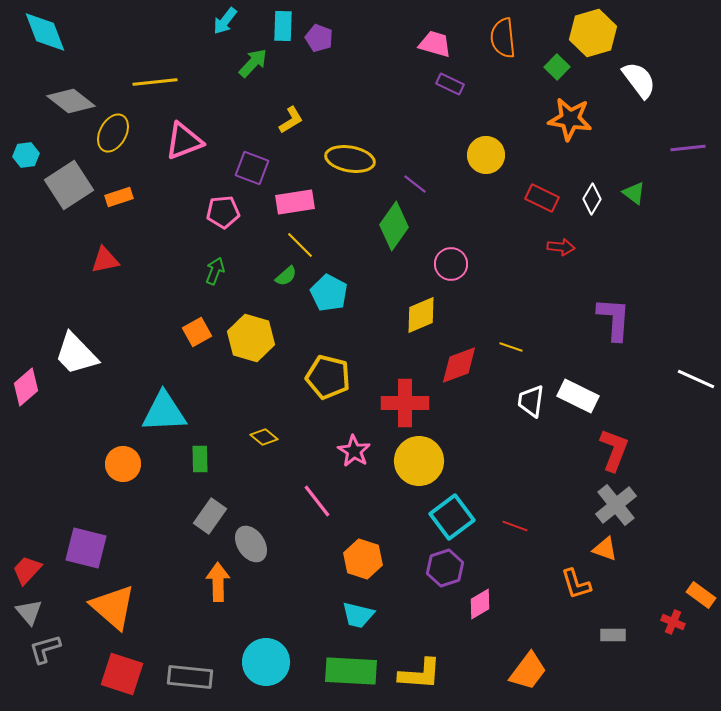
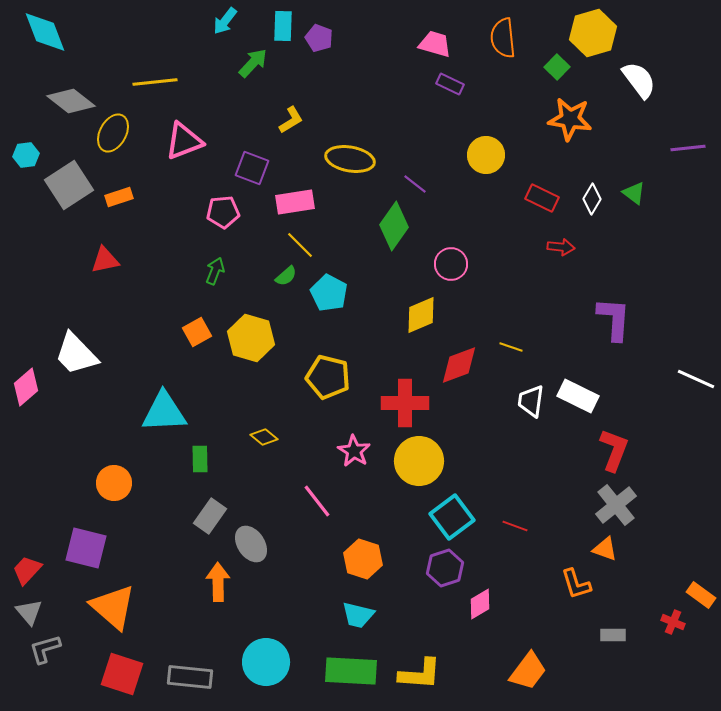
orange circle at (123, 464): moved 9 px left, 19 px down
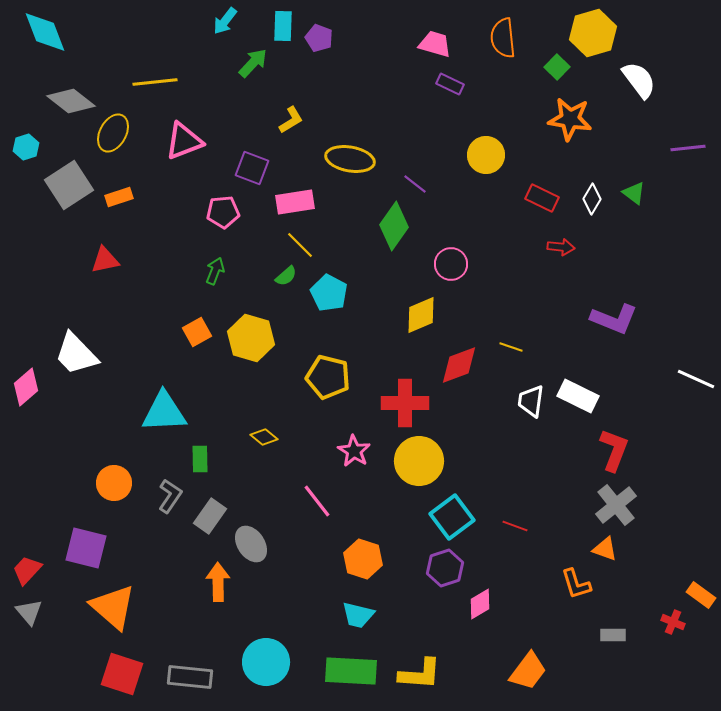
cyan hexagon at (26, 155): moved 8 px up; rotated 10 degrees counterclockwise
purple L-shape at (614, 319): rotated 108 degrees clockwise
gray L-shape at (45, 649): moved 125 px right, 153 px up; rotated 140 degrees clockwise
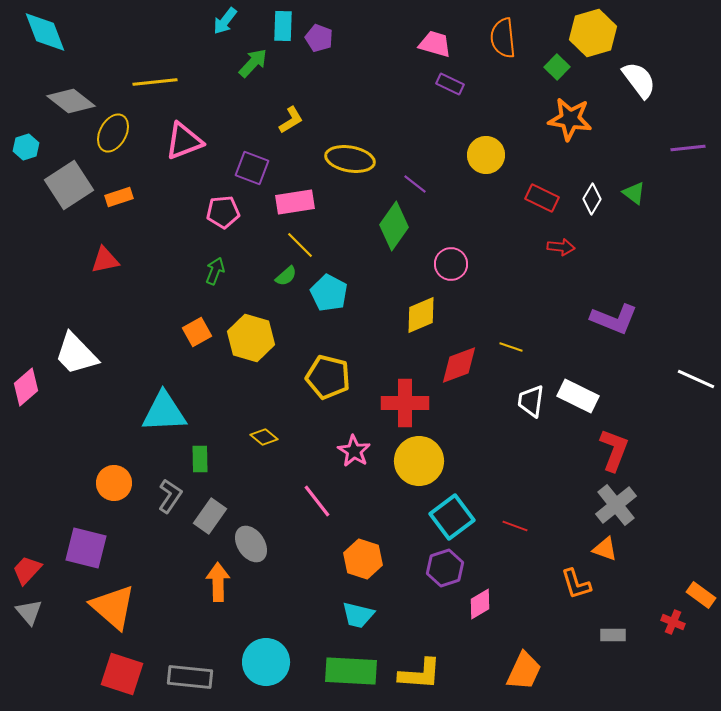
orange trapezoid at (528, 671): moved 4 px left; rotated 12 degrees counterclockwise
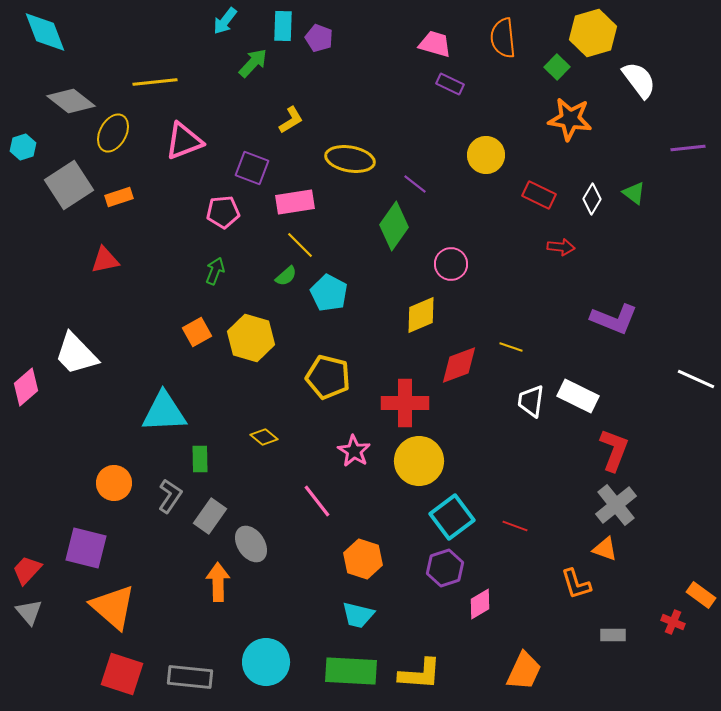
cyan hexagon at (26, 147): moved 3 px left
red rectangle at (542, 198): moved 3 px left, 3 px up
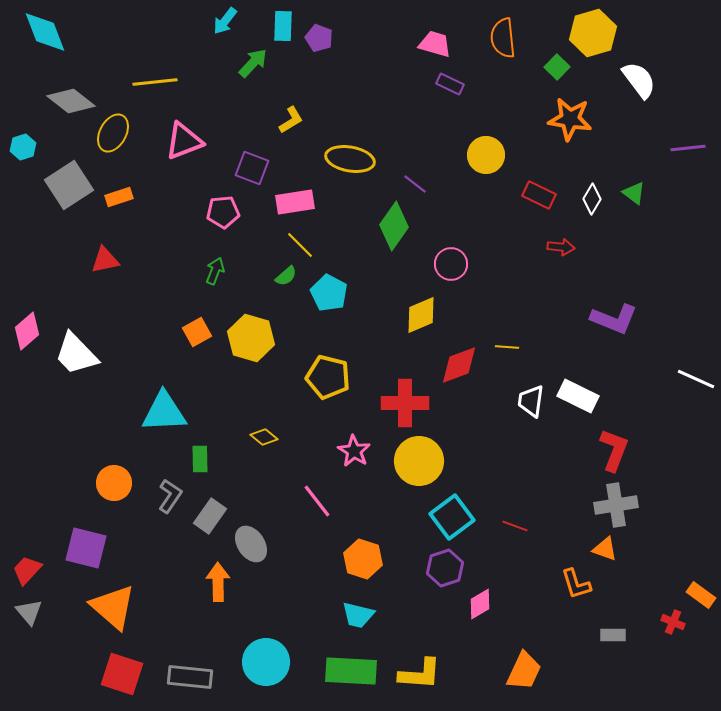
yellow line at (511, 347): moved 4 px left; rotated 15 degrees counterclockwise
pink diamond at (26, 387): moved 1 px right, 56 px up
gray cross at (616, 505): rotated 30 degrees clockwise
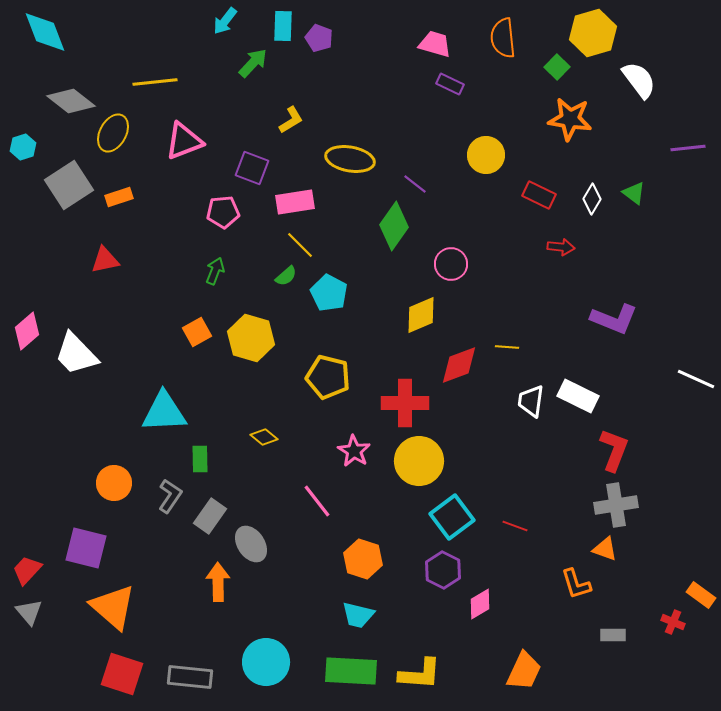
purple hexagon at (445, 568): moved 2 px left, 2 px down; rotated 15 degrees counterclockwise
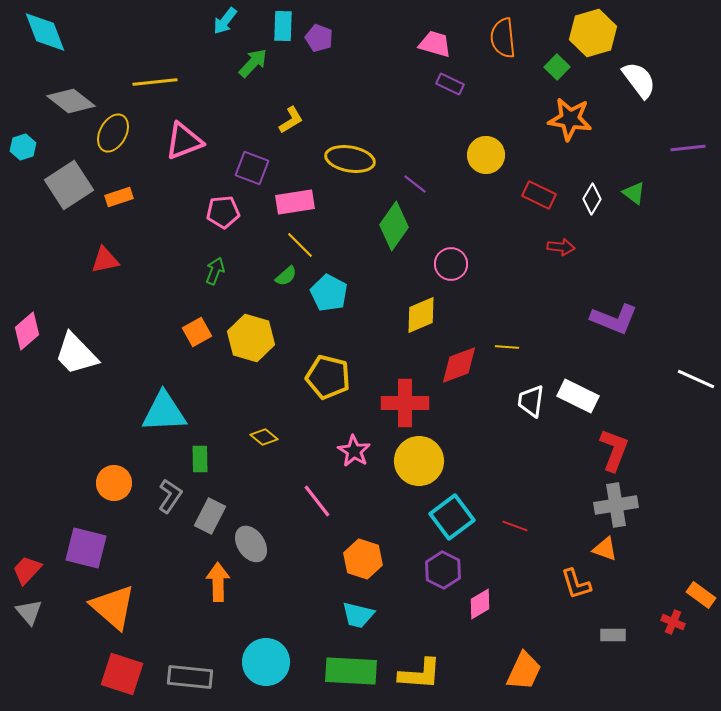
gray rectangle at (210, 516): rotated 8 degrees counterclockwise
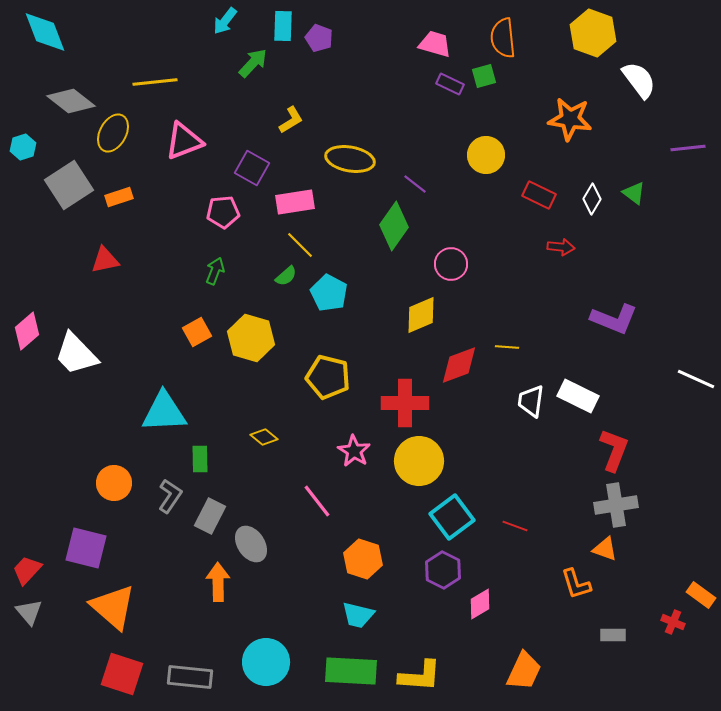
yellow hexagon at (593, 33): rotated 24 degrees counterclockwise
green square at (557, 67): moved 73 px left, 9 px down; rotated 30 degrees clockwise
purple square at (252, 168): rotated 8 degrees clockwise
yellow L-shape at (420, 674): moved 2 px down
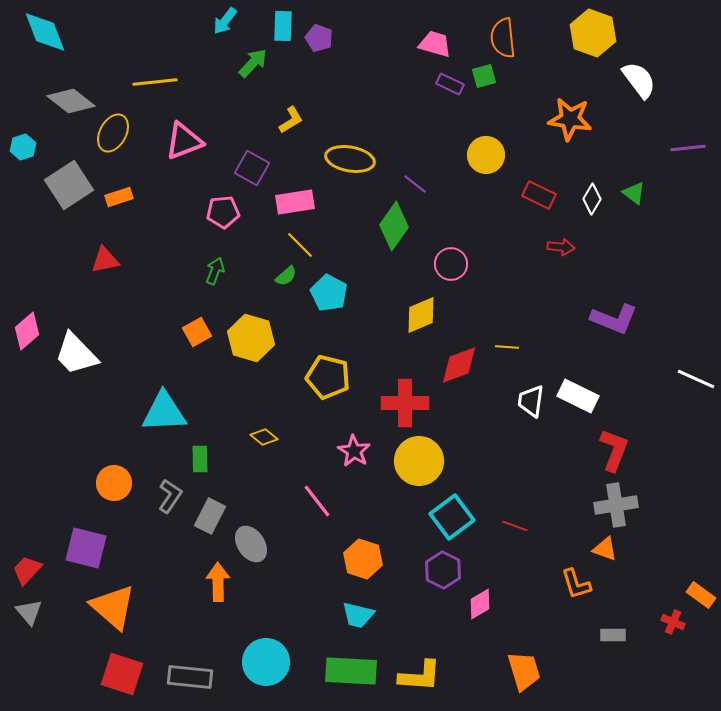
orange trapezoid at (524, 671): rotated 42 degrees counterclockwise
